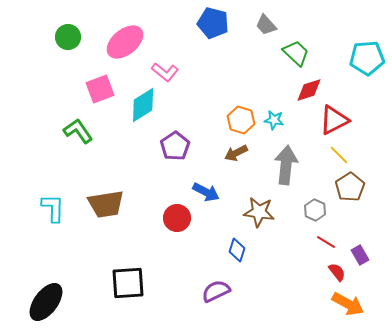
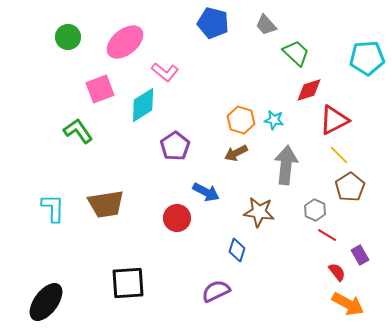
red line: moved 1 px right, 7 px up
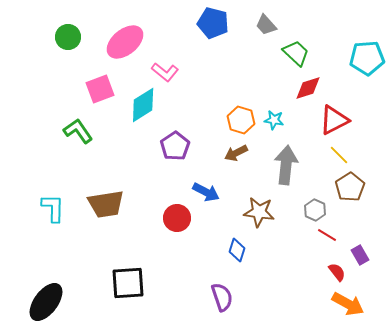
red diamond: moved 1 px left, 2 px up
purple semicircle: moved 6 px right, 6 px down; rotated 96 degrees clockwise
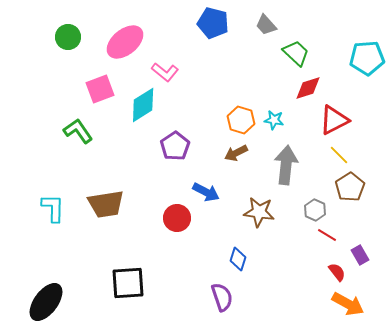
blue diamond: moved 1 px right, 9 px down
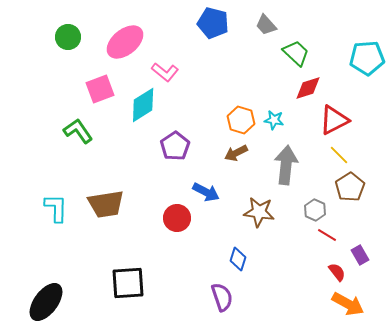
cyan L-shape: moved 3 px right
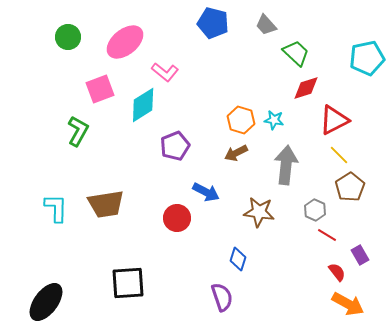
cyan pentagon: rotated 8 degrees counterclockwise
red diamond: moved 2 px left
green L-shape: rotated 64 degrees clockwise
purple pentagon: rotated 12 degrees clockwise
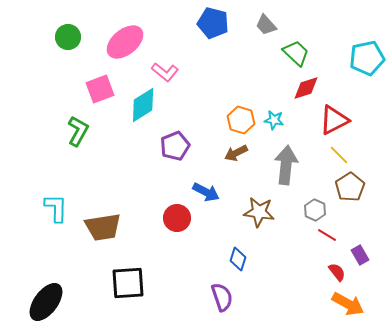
brown trapezoid: moved 3 px left, 23 px down
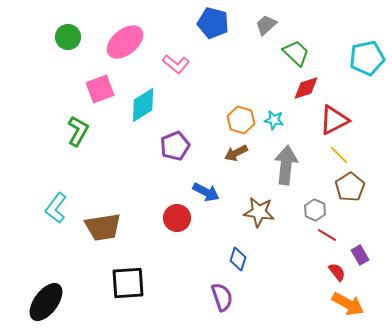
gray trapezoid: rotated 90 degrees clockwise
pink L-shape: moved 11 px right, 8 px up
cyan L-shape: rotated 144 degrees counterclockwise
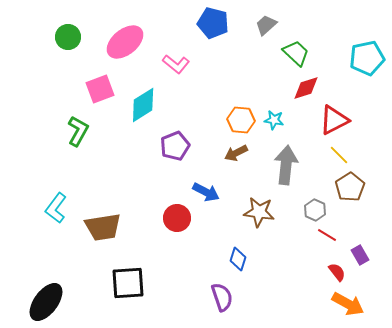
orange hexagon: rotated 12 degrees counterclockwise
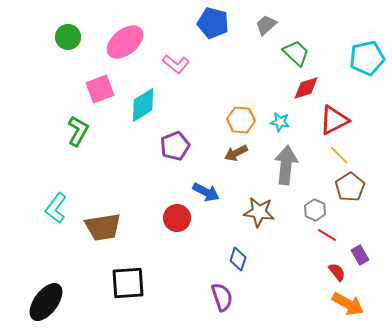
cyan star: moved 6 px right, 2 px down
